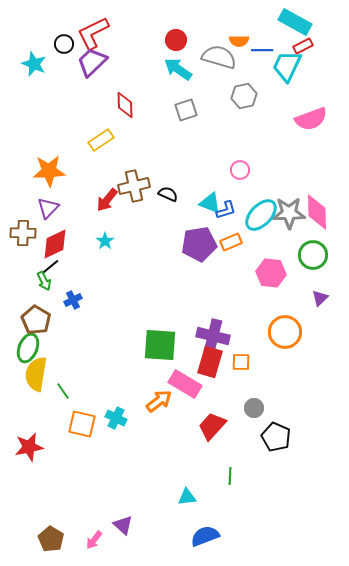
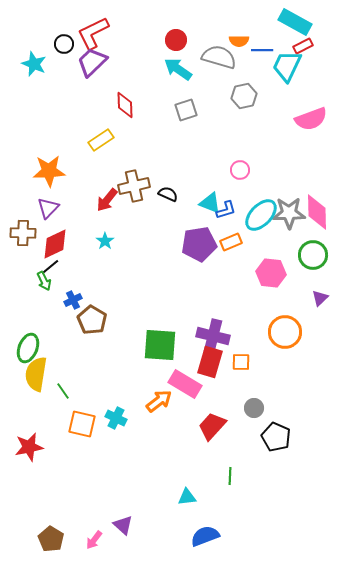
brown pentagon at (36, 320): moved 56 px right
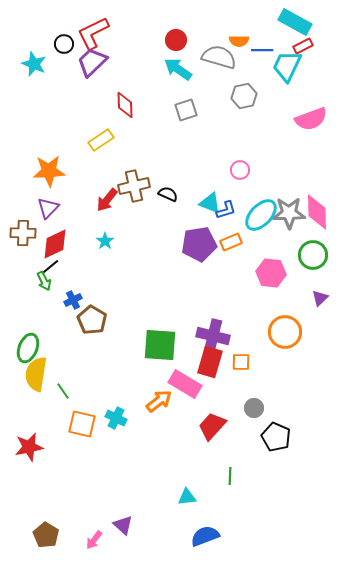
brown pentagon at (51, 539): moved 5 px left, 4 px up
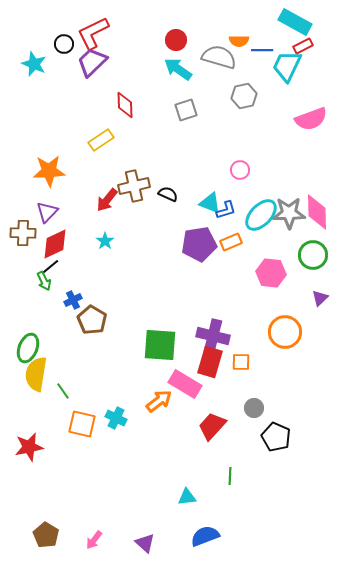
purple triangle at (48, 208): moved 1 px left, 4 px down
purple triangle at (123, 525): moved 22 px right, 18 px down
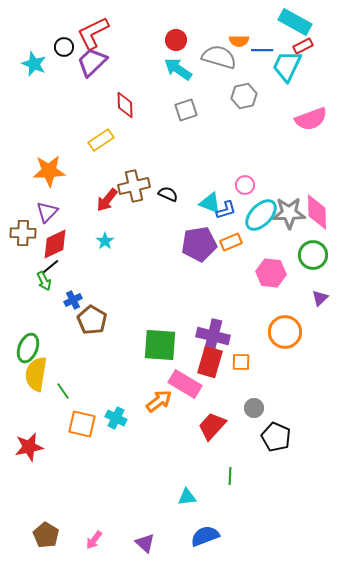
black circle at (64, 44): moved 3 px down
pink circle at (240, 170): moved 5 px right, 15 px down
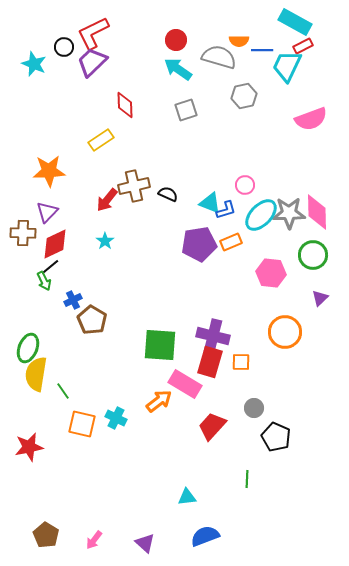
green line at (230, 476): moved 17 px right, 3 px down
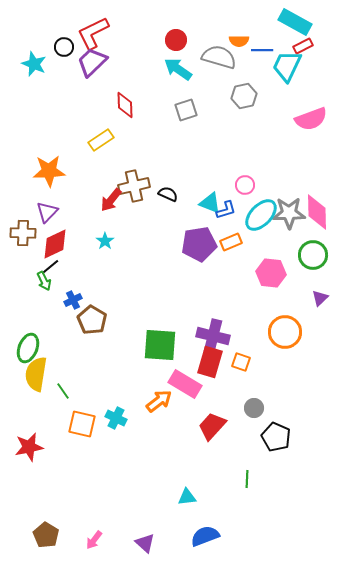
red arrow at (107, 200): moved 4 px right
orange square at (241, 362): rotated 18 degrees clockwise
